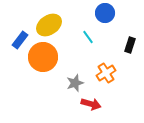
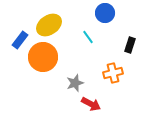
orange cross: moved 7 px right; rotated 18 degrees clockwise
red arrow: rotated 12 degrees clockwise
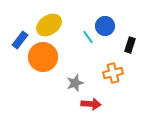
blue circle: moved 13 px down
red arrow: rotated 24 degrees counterclockwise
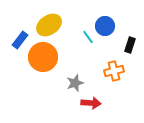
orange cross: moved 1 px right, 2 px up
red arrow: moved 1 px up
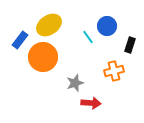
blue circle: moved 2 px right
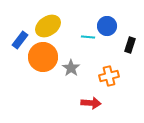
yellow ellipse: moved 1 px left, 1 px down
cyan line: rotated 48 degrees counterclockwise
orange cross: moved 5 px left, 5 px down
gray star: moved 4 px left, 15 px up; rotated 18 degrees counterclockwise
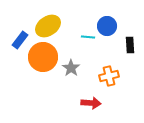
black rectangle: rotated 21 degrees counterclockwise
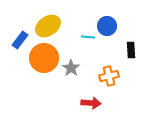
black rectangle: moved 1 px right, 5 px down
orange circle: moved 1 px right, 1 px down
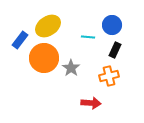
blue circle: moved 5 px right, 1 px up
black rectangle: moved 16 px left; rotated 28 degrees clockwise
